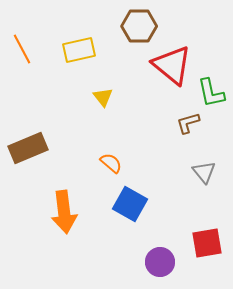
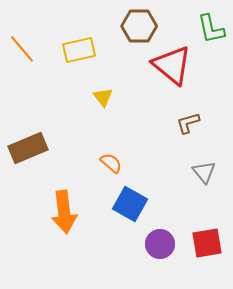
orange line: rotated 12 degrees counterclockwise
green L-shape: moved 64 px up
purple circle: moved 18 px up
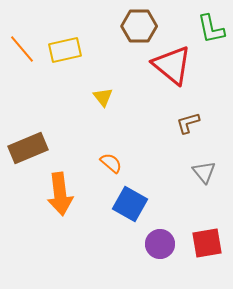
yellow rectangle: moved 14 px left
orange arrow: moved 4 px left, 18 px up
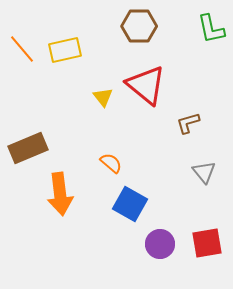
red triangle: moved 26 px left, 20 px down
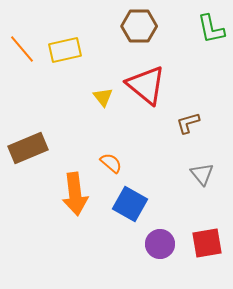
gray triangle: moved 2 px left, 2 px down
orange arrow: moved 15 px right
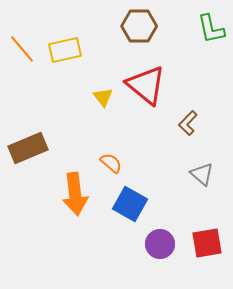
brown L-shape: rotated 30 degrees counterclockwise
gray triangle: rotated 10 degrees counterclockwise
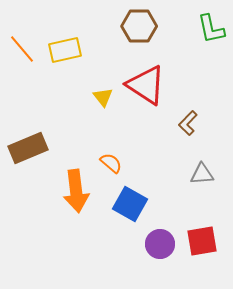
red triangle: rotated 6 degrees counterclockwise
gray triangle: rotated 45 degrees counterclockwise
orange arrow: moved 1 px right, 3 px up
red square: moved 5 px left, 2 px up
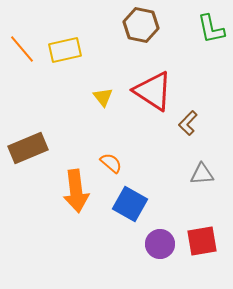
brown hexagon: moved 2 px right, 1 px up; rotated 12 degrees clockwise
red triangle: moved 7 px right, 6 px down
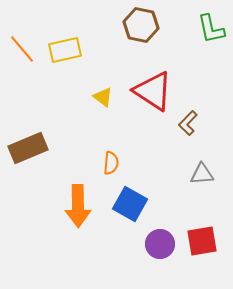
yellow triangle: rotated 15 degrees counterclockwise
orange semicircle: rotated 55 degrees clockwise
orange arrow: moved 2 px right, 15 px down; rotated 6 degrees clockwise
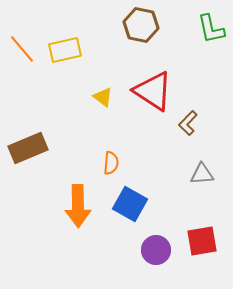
purple circle: moved 4 px left, 6 px down
